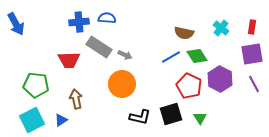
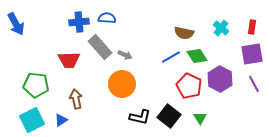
gray rectangle: moved 1 px right; rotated 15 degrees clockwise
black square: moved 2 px left, 2 px down; rotated 35 degrees counterclockwise
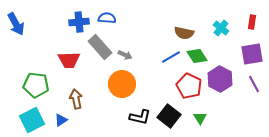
red rectangle: moved 5 px up
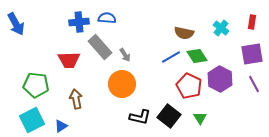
gray arrow: rotated 32 degrees clockwise
blue triangle: moved 6 px down
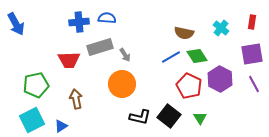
gray rectangle: rotated 65 degrees counterclockwise
green pentagon: rotated 20 degrees counterclockwise
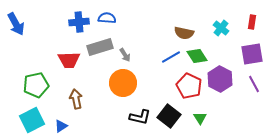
orange circle: moved 1 px right, 1 px up
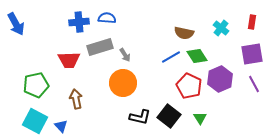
purple hexagon: rotated 10 degrees clockwise
cyan square: moved 3 px right, 1 px down; rotated 35 degrees counterclockwise
blue triangle: rotated 40 degrees counterclockwise
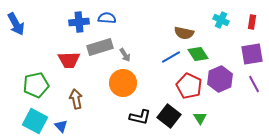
cyan cross: moved 8 px up; rotated 14 degrees counterclockwise
green diamond: moved 1 px right, 2 px up
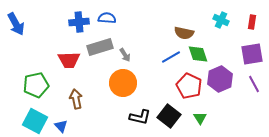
green diamond: rotated 15 degrees clockwise
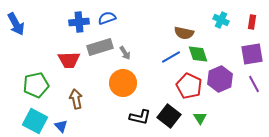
blue semicircle: rotated 24 degrees counterclockwise
gray arrow: moved 2 px up
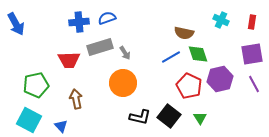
purple hexagon: rotated 10 degrees clockwise
cyan square: moved 6 px left, 1 px up
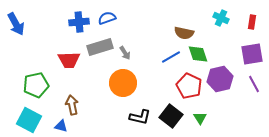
cyan cross: moved 2 px up
brown arrow: moved 4 px left, 6 px down
black square: moved 2 px right
blue triangle: rotated 32 degrees counterclockwise
